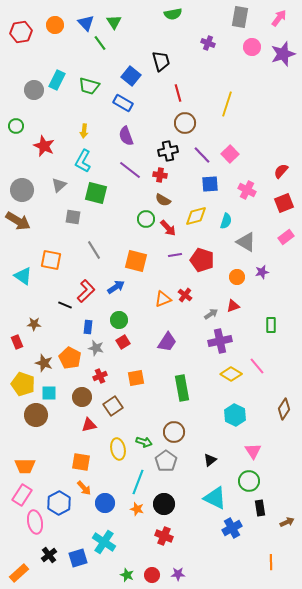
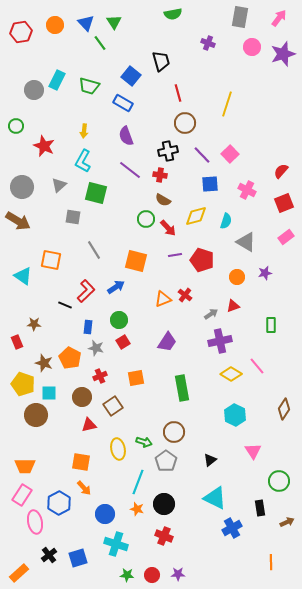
gray circle at (22, 190): moved 3 px up
purple star at (262, 272): moved 3 px right, 1 px down
green circle at (249, 481): moved 30 px right
blue circle at (105, 503): moved 11 px down
cyan cross at (104, 542): moved 12 px right, 2 px down; rotated 15 degrees counterclockwise
green star at (127, 575): rotated 16 degrees counterclockwise
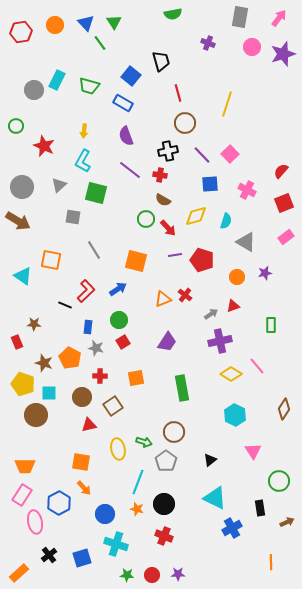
blue arrow at (116, 287): moved 2 px right, 2 px down
red cross at (100, 376): rotated 24 degrees clockwise
blue square at (78, 558): moved 4 px right
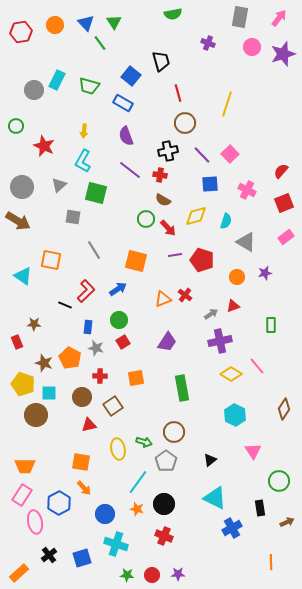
cyan line at (138, 482): rotated 15 degrees clockwise
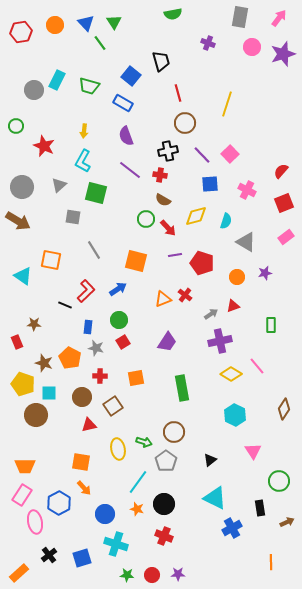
red pentagon at (202, 260): moved 3 px down
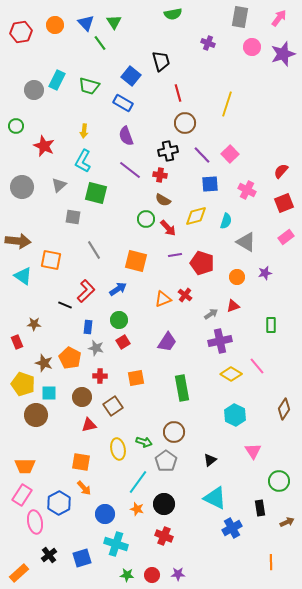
brown arrow at (18, 221): moved 20 px down; rotated 25 degrees counterclockwise
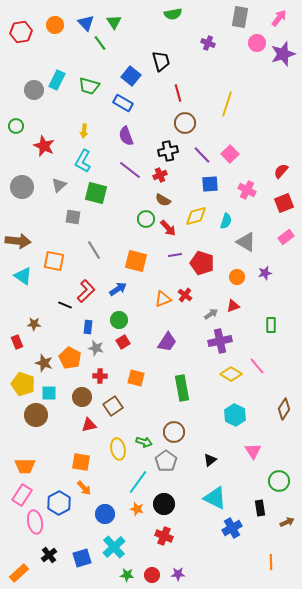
pink circle at (252, 47): moved 5 px right, 4 px up
red cross at (160, 175): rotated 32 degrees counterclockwise
orange square at (51, 260): moved 3 px right, 1 px down
orange square at (136, 378): rotated 24 degrees clockwise
cyan cross at (116, 544): moved 2 px left, 3 px down; rotated 30 degrees clockwise
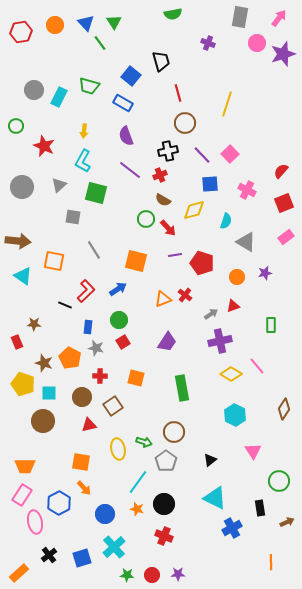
cyan rectangle at (57, 80): moved 2 px right, 17 px down
yellow diamond at (196, 216): moved 2 px left, 6 px up
brown circle at (36, 415): moved 7 px right, 6 px down
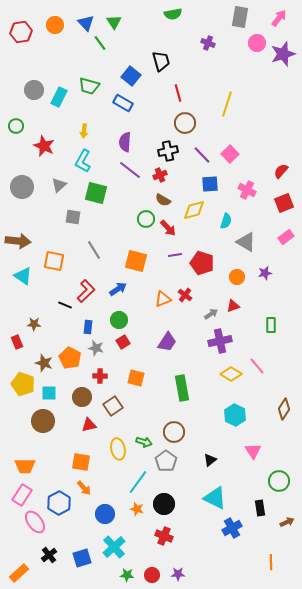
purple semicircle at (126, 136): moved 1 px left, 6 px down; rotated 24 degrees clockwise
pink ellipse at (35, 522): rotated 25 degrees counterclockwise
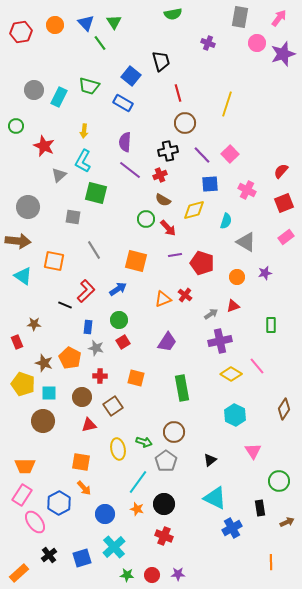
gray triangle at (59, 185): moved 10 px up
gray circle at (22, 187): moved 6 px right, 20 px down
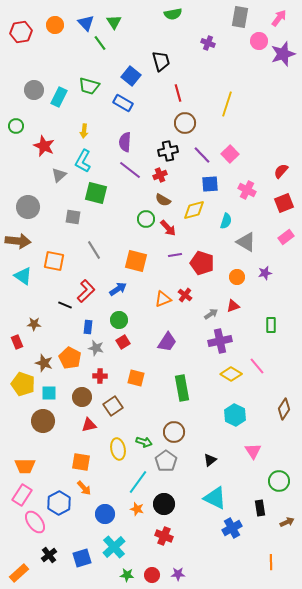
pink circle at (257, 43): moved 2 px right, 2 px up
